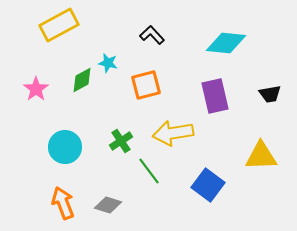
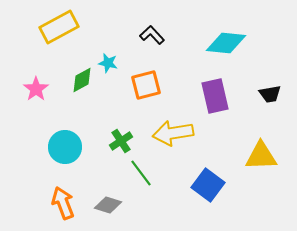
yellow rectangle: moved 2 px down
green line: moved 8 px left, 2 px down
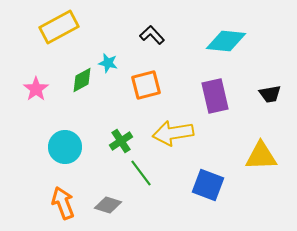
cyan diamond: moved 2 px up
blue square: rotated 16 degrees counterclockwise
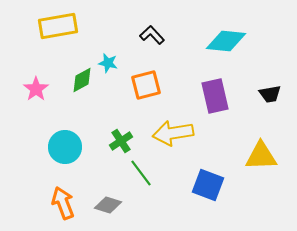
yellow rectangle: moved 1 px left, 1 px up; rotated 18 degrees clockwise
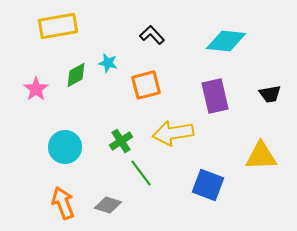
green diamond: moved 6 px left, 5 px up
